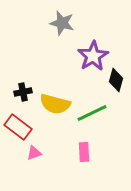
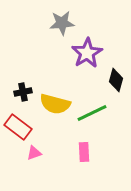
gray star: rotated 20 degrees counterclockwise
purple star: moved 6 px left, 3 px up
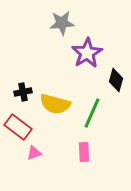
green line: rotated 40 degrees counterclockwise
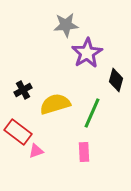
gray star: moved 4 px right, 2 px down
black cross: moved 2 px up; rotated 18 degrees counterclockwise
yellow semicircle: rotated 148 degrees clockwise
red rectangle: moved 5 px down
pink triangle: moved 2 px right, 2 px up
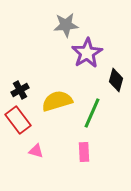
black cross: moved 3 px left
yellow semicircle: moved 2 px right, 3 px up
red rectangle: moved 12 px up; rotated 16 degrees clockwise
pink triangle: rotated 35 degrees clockwise
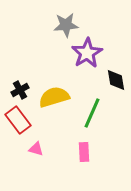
black diamond: rotated 25 degrees counterclockwise
yellow semicircle: moved 3 px left, 4 px up
pink triangle: moved 2 px up
